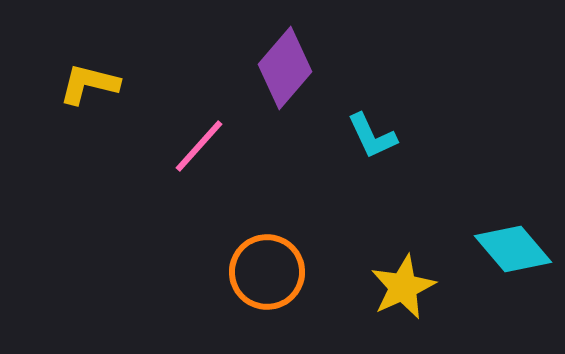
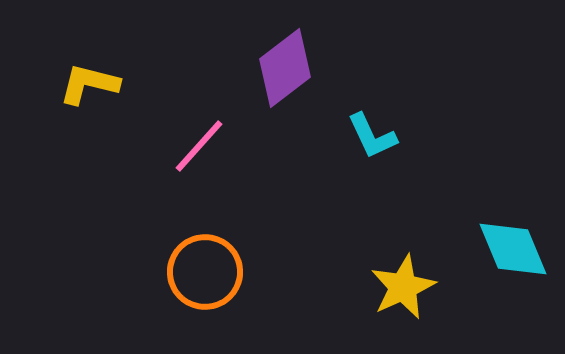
purple diamond: rotated 12 degrees clockwise
cyan diamond: rotated 18 degrees clockwise
orange circle: moved 62 px left
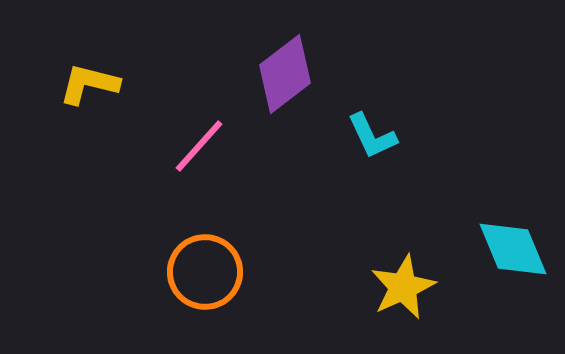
purple diamond: moved 6 px down
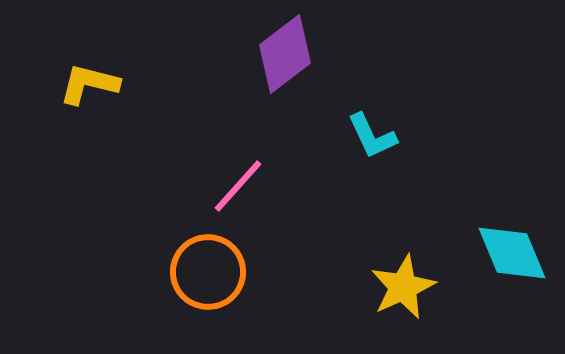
purple diamond: moved 20 px up
pink line: moved 39 px right, 40 px down
cyan diamond: moved 1 px left, 4 px down
orange circle: moved 3 px right
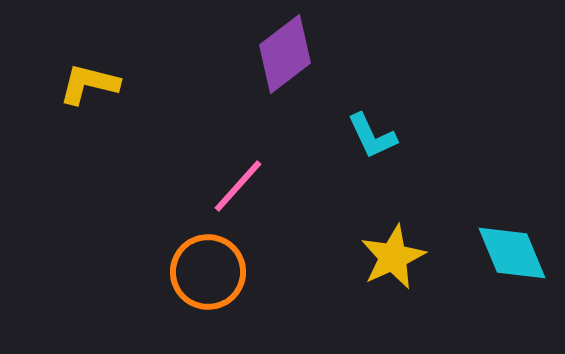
yellow star: moved 10 px left, 30 px up
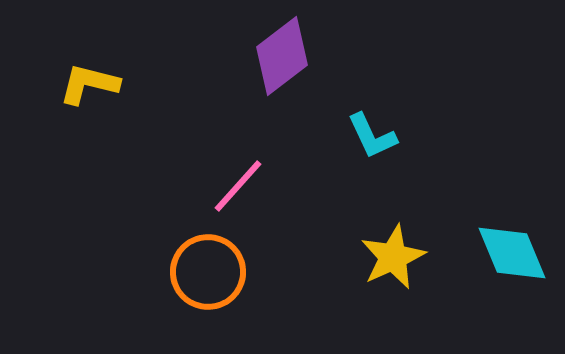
purple diamond: moved 3 px left, 2 px down
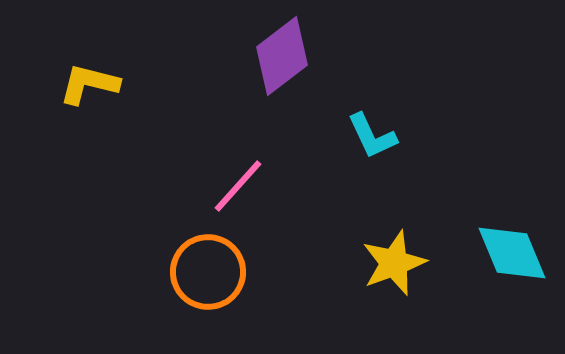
yellow star: moved 1 px right, 6 px down; rotated 4 degrees clockwise
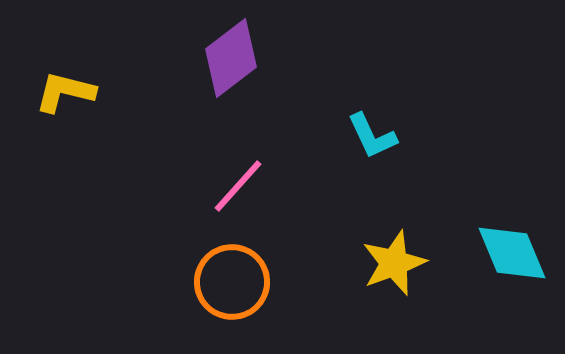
purple diamond: moved 51 px left, 2 px down
yellow L-shape: moved 24 px left, 8 px down
orange circle: moved 24 px right, 10 px down
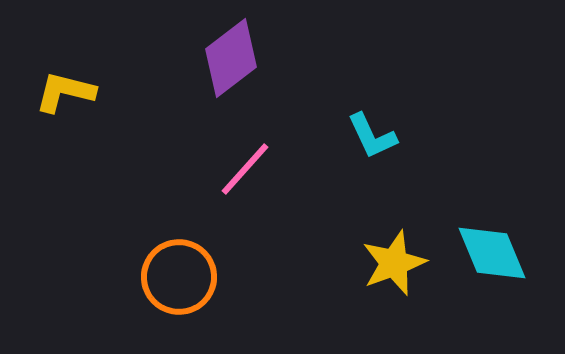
pink line: moved 7 px right, 17 px up
cyan diamond: moved 20 px left
orange circle: moved 53 px left, 5 px up
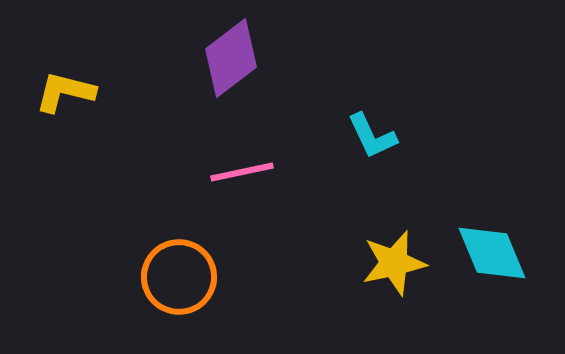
pink line: moved 3 px left, 3 px down; rotated 36 degrees clockwise
yellow star: rotated 8 degrees clockwise
